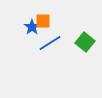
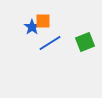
green square: rotated 30 degrees clockwise
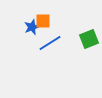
blue star: rotated 14 degrees clockwise
green square: moved 4 px right, 3 px up
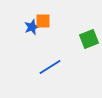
blue line: moved 24 px down
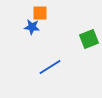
orange square: moved 3 px left, 8 px up
blue star: rotated 28 degrees clockwise
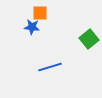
green square: rotated 18 degrees counterclockwise
blue line: rotated 15 degrees clockwise
